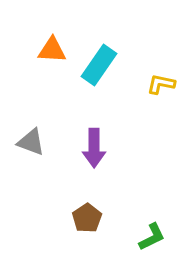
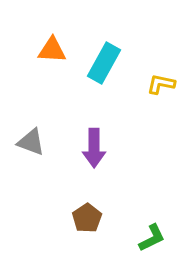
cyan rectangle: moved 5 px right, 2 px up; rotated 6 degrees counterclockwise
green L-shape: moved 1 px down
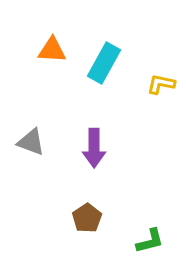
green L-shape: moved 2 px left, 3 px down; rotated 12 degrees clockwise
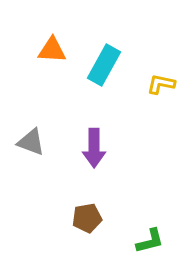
cyan rectangle: moved 2 px down
brown pentagon: rotated 24 degrees clockwise
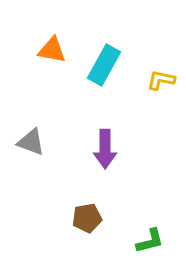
orange triangle: rotated 8 degrees clockwise
yellow L-shape: moved 4 px up
purple arrow: moved 11 px right, 1 px down
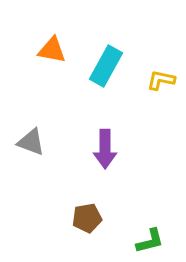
cyan rectangle: moved 2 px right, 1 px down
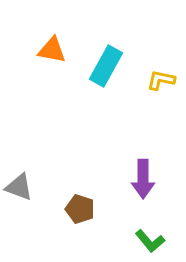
gray triangle: moved 12 px left, 45 px down
purple arrow: moved 38 px right, 30 px down
brown pentagon: moved 7 px left, 9 px up; rotated 28 degrees clockwise
green L-shape: rotated 64 degrees clockwise
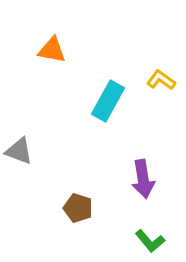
cyan rectangle: moved 2 px right, 35 px down
yellow L-shape: rotated 24 degrees clockwise
purple arrow: rotated 9 degrees counterclockwise
gray triangle: moved 36 px up
brown pentagon: moved 2 px left, 1 px up
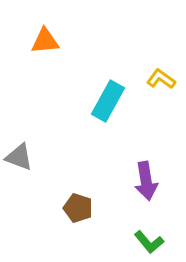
orange triangle: moved 7 px left, 9 px up; rotated 16 degrees counterclockwise
yellow L-shape: moved 1 px up
gray triangle: moved 6 px down
purple arrow: moved 3 px right, 2 px down
green L-shape: moved 1 px left, 1 px down
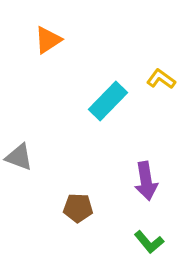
orange triangle: moved 3 px right, 1 px up; rotated 28 degrees counterclockwise
cyan rectangle: rotated 15 degrees clockwise
brown pentagon: rotated 16 degrees counterclockwise
